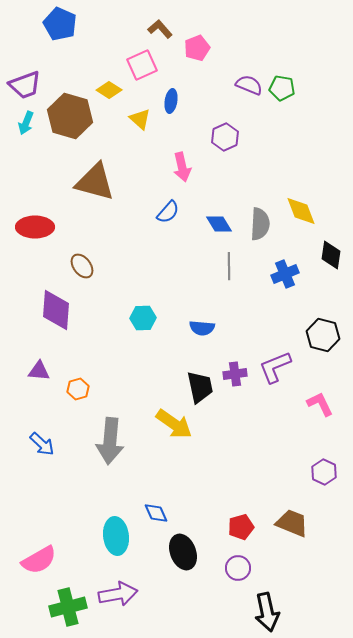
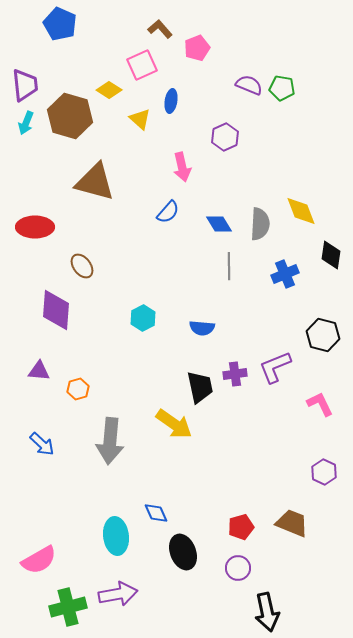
purple trapezoid at (25, 85): rotated 76 degrees counterclockwise
cyan hexagon at (143, 318): rotated 25 degrees counterclockwise
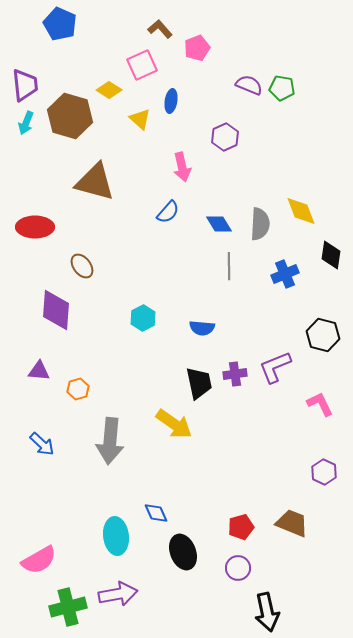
black trapezoid at (200, 387): moved 1 px left, 4 px up
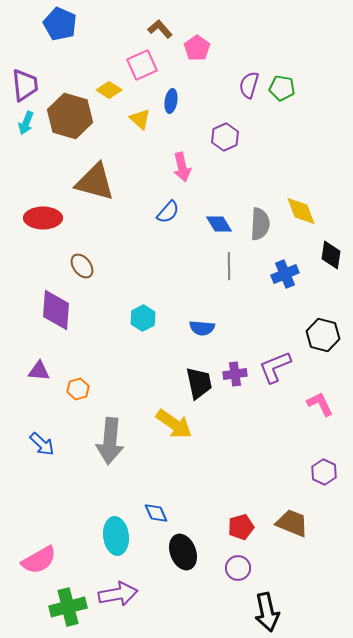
pink pentagon at (197, 48): rotated 15 degrees counterclockwise
purple semicircle at (249, 85): rotated 96 degrees counterclockwise
red ellipse at (35, 227): moved 8 px right, 9 px up
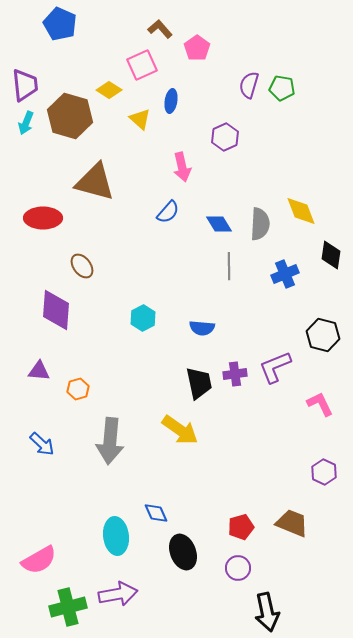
yellow arrow at (174, 424): moved 6 px right, 6 px down
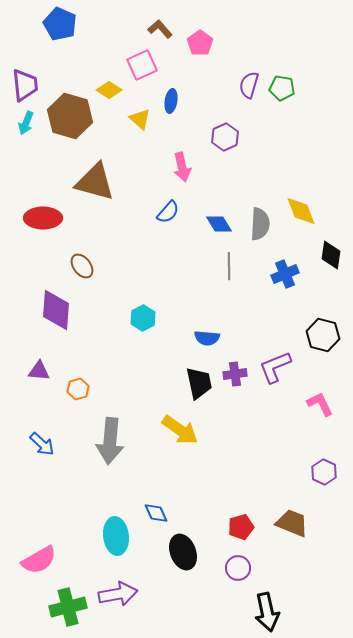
pink pentagon at (197, 48): moved 3 px right, 5 px up
blue semicircle at (202, 328): moved 5 px right, 10 px down
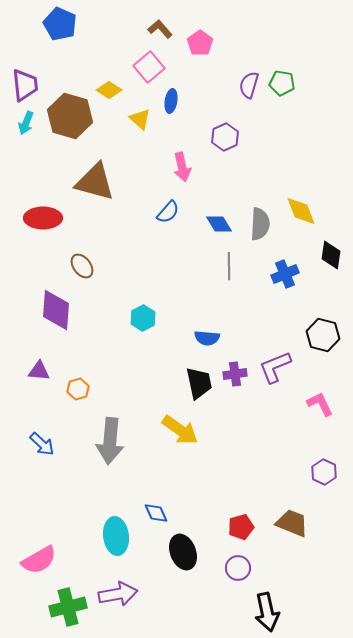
pink square at (142, 65): moved 7 px right, 2 px down; rotated 16 degrees counterclockwise
green pentagon at (282, 88): moved 5 px up
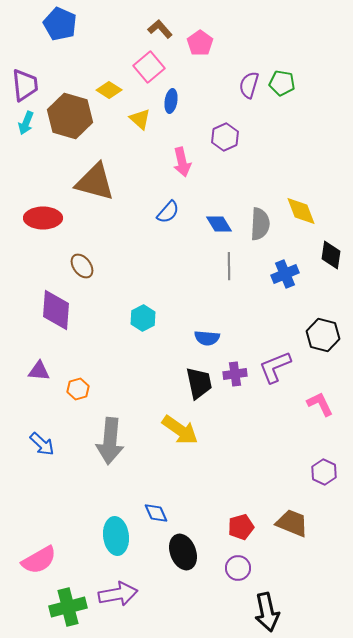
pink arrow at (182, 167): moved 5 px up
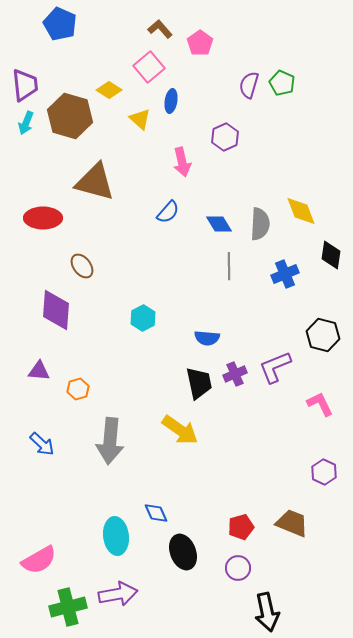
green pentagon at (282, 83): rotated 15 degrees clockwise
purple cross at (235, 374): rotated 15 degrees counterclockwise
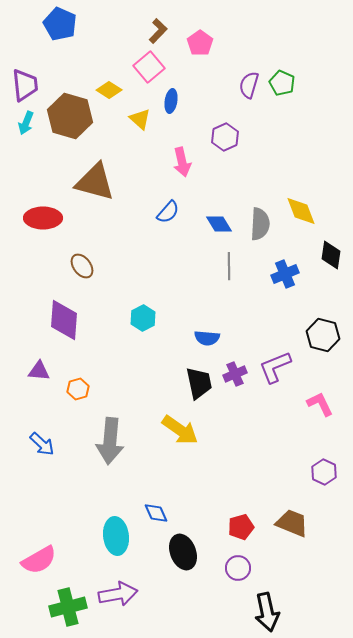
brown L-shape at (160, 29): moved 2 px left, 2 px down; rotated 85 degrees clockwise
purple diamond at (56, 310): moved 8 px right, 10 px down
